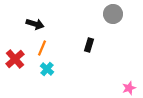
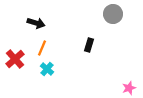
black arrow: moved 1 px right, 1 px up
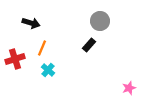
gray circle: moved 13 px left, 7 px down
black arrow: moved 5 px left
black rectangle: rotated 24 degrees clockwise
red cross: rotated 24 degrees clockwise
cyan cross: moved 1 px right, 1 px down
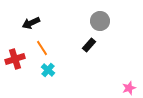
black arrow: rotated 138 degrees clockwise
orange line: rotated 56 degrees counterclockwise
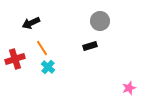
black rectangle: moved 1 px right, 1 px down; rotated 32 degrees clockwise
cyan cross: moved 3 px up
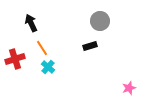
black arrow: rotated 90 degrees clockwise
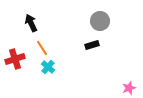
black rectangle: moved 2 px right, 1 px up
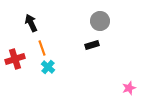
orange line: rotated 14 degrees clockwise
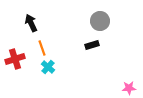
pink star: rotated 16 degrees clockwise
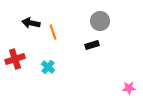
black arrow: rotated 54 degrees counterclockwise
orange line: moved 11 px right, 16 px up
